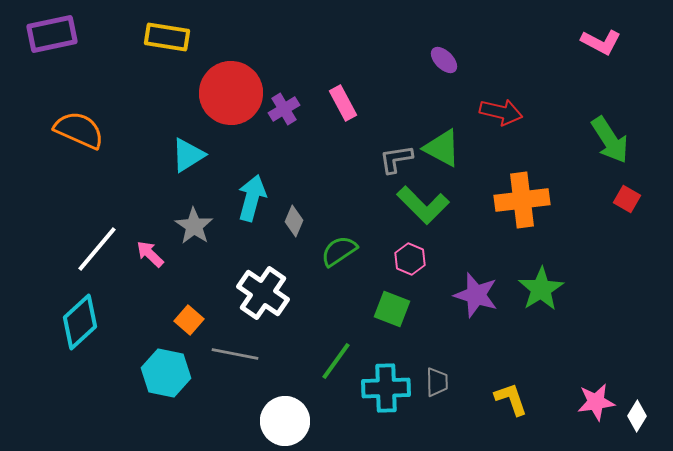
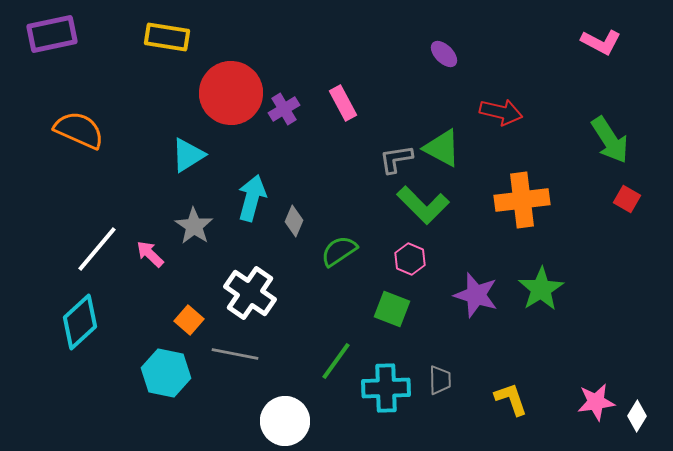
purple ellipse: moved 6 px up
white cross: moved 13 px left
gray trapezoid: moved 3 px right, 2 px up
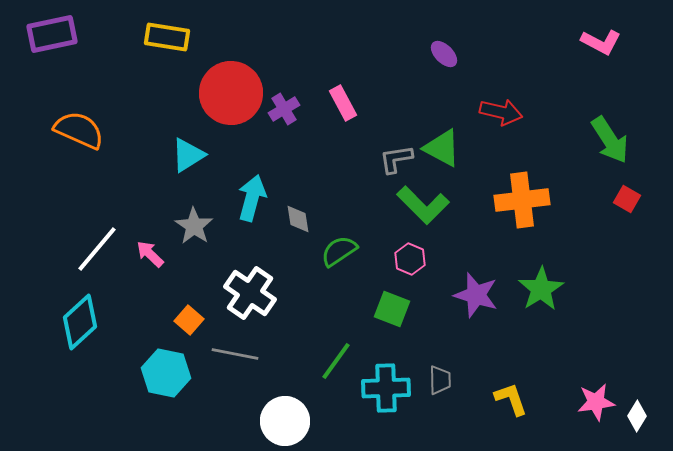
gray diamond: moved 4 px right, 2 px up; rotated 32 degrees counterclockwise
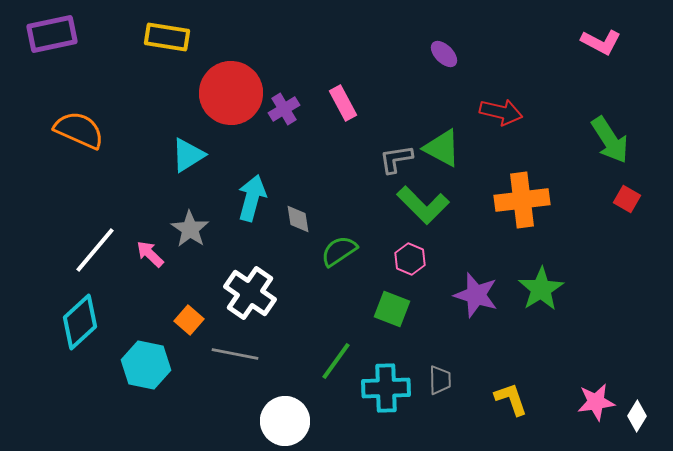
gray star: moved 4 px left, 3 px down
white line: moved 2 px left, 1 px down
cyan hexagon: moved 20 px left, 8 px up
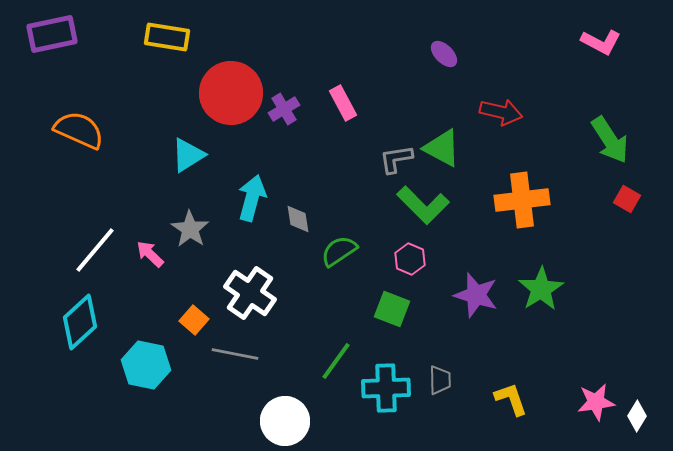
orange square: moved 5 px right
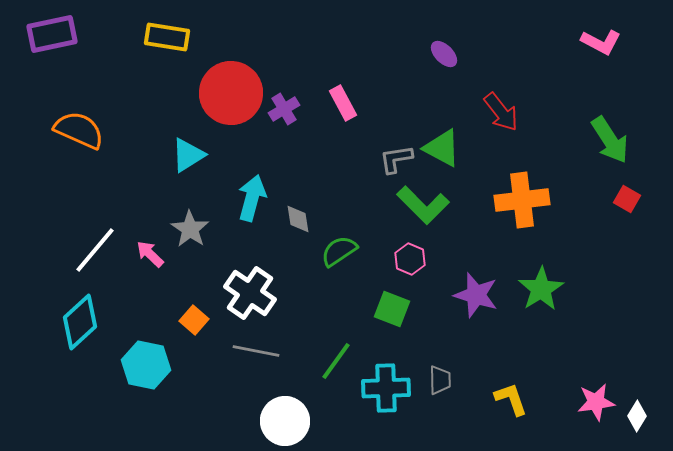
red arrow: rotated 39 degrees clockwise
gray line: moved 21 px right, 3 px up
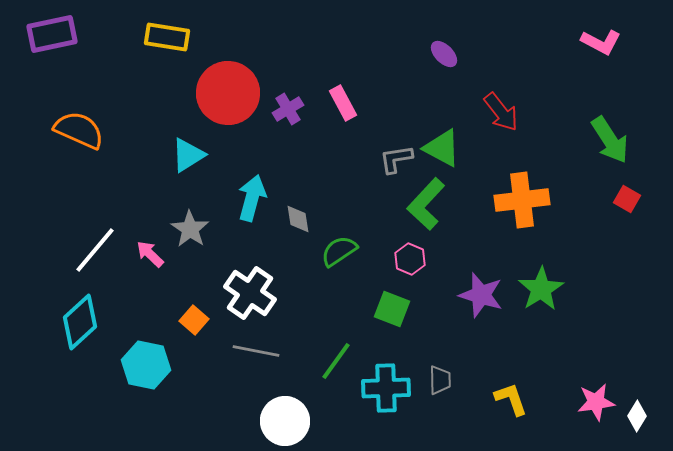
red circle: moved 3 px left
purple cross: moved 4 px right
green L-shape: moved 3 px right, 1 px up; rotated 88 degrees clockwise
purple star: moved 5 px right
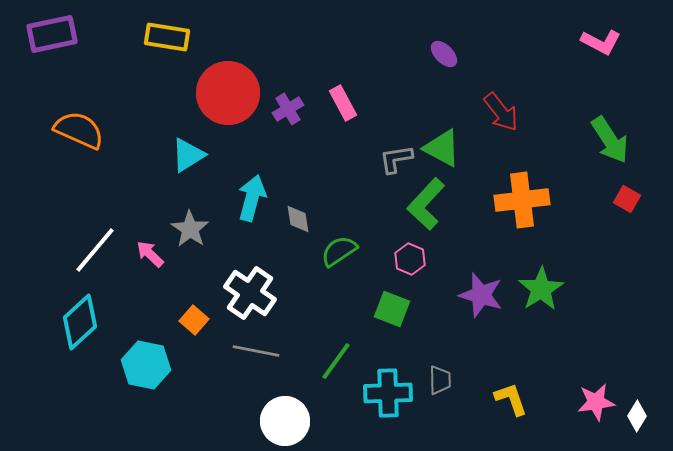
cyan cross: moved 2 px right, 5 px down
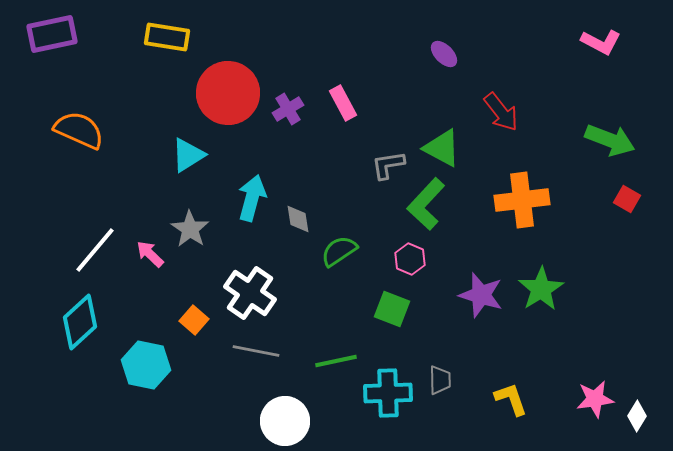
green arrow: rotated 36 degrees counterclockwise
gray L-shape: moved 8 px left, 6 px down
green line: rotated 42 degrees clockwise
pink star: moved 1 px left, 3 px up
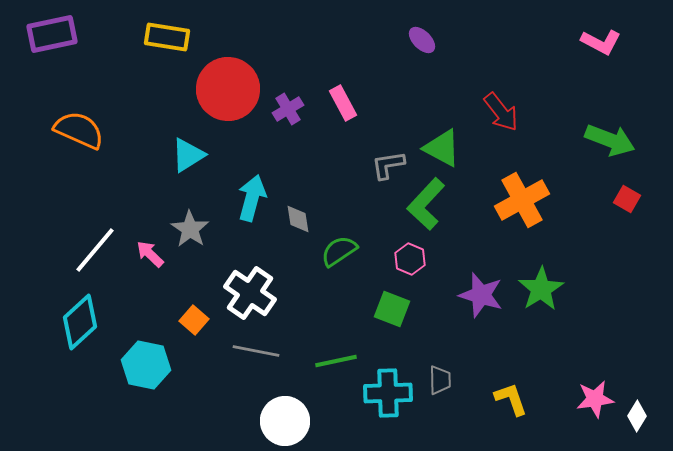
purple ellipse: moved 22 px left, 14 px up
red circle: moved 4 px up
orange cross: rotated 22 degrees counterclockwise
